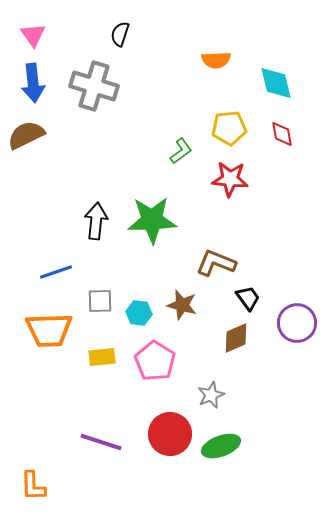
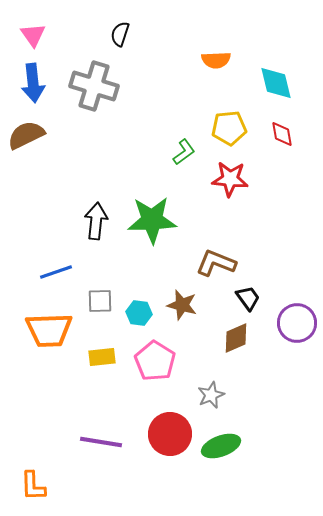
green L-shape: moved 3 px right, 1 px down
purple line: rotated 9 degrees counterclockwise
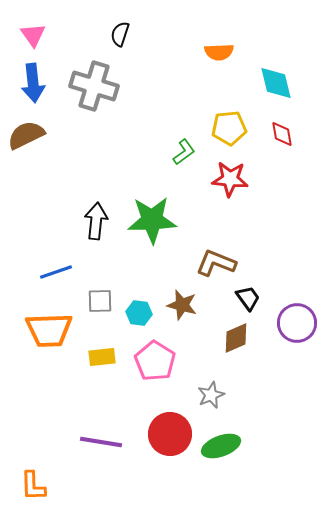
orange semicircle: moved 3 px right, 8 px up
